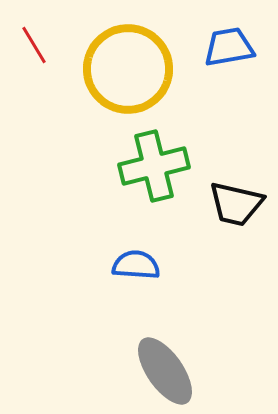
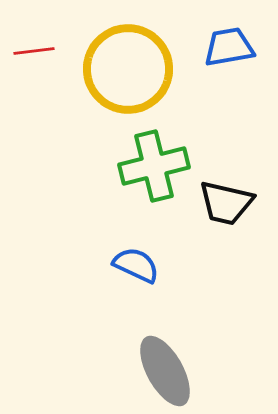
red line: moved 6 px down; rotated 66 degrees counterclockwise
black trapezoid: moved 10 px left, 1 px up
blue semicircle: rotated 21 degrees clockwise
gray ellipse: rotated 6 degrees clockwise
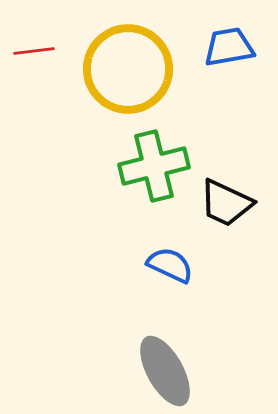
black trapezoid: rotated 12 degrees clockwise
blue semicircle: moved 34 px right
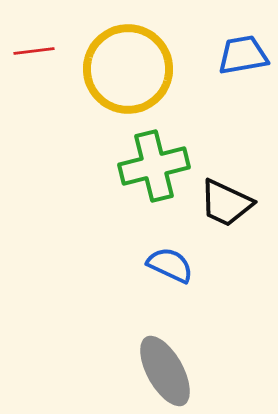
blue trapezoid: moved 14 px right, 8 px down
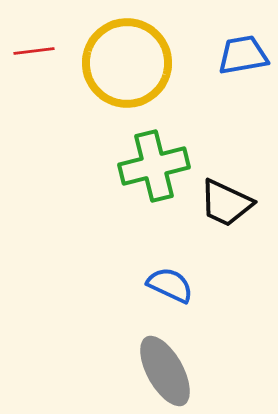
yellow circle: moved 1 px left, 6 px up
blue semicircle: moved 20 px down
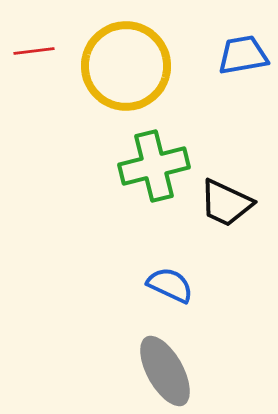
yellow circle: moved 1 px left, 3 px down
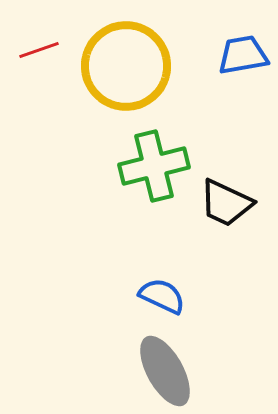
red line: moved 5 px right, 1 px up; rotated 12 degrees counterclockwise
blue semicircle: moved 8 px left, 11 px down
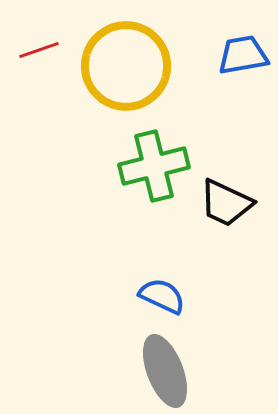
gray ellipse: rotated 8 degrees clockwise
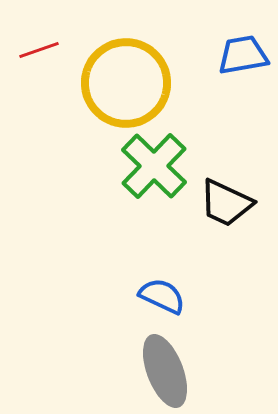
yellow circle: moved 17 px down
green cross: rotated 32 degrees counterclockwise
